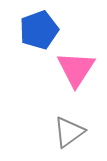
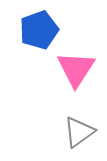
gray triangle: moved 10 px right
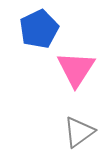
blue pentagon: moved 1 px up; rotated 6 degrees counterclockwise
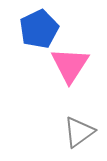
pink triangle: moved 6 px left, 4 px up
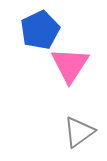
blue pentagon: moved 1 px right, 1 px down
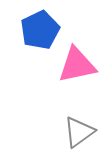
pink triangle: moved 7 px right; rotated 45 degrees clockwise
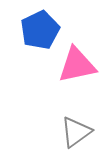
gray triangle: moved 3 px left
